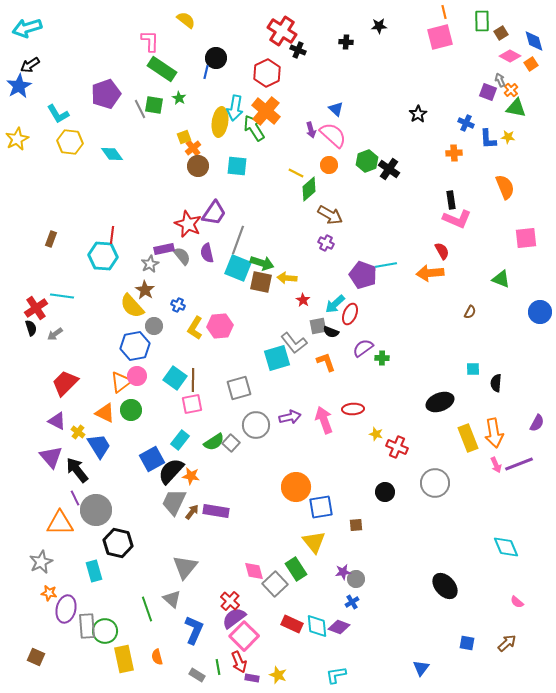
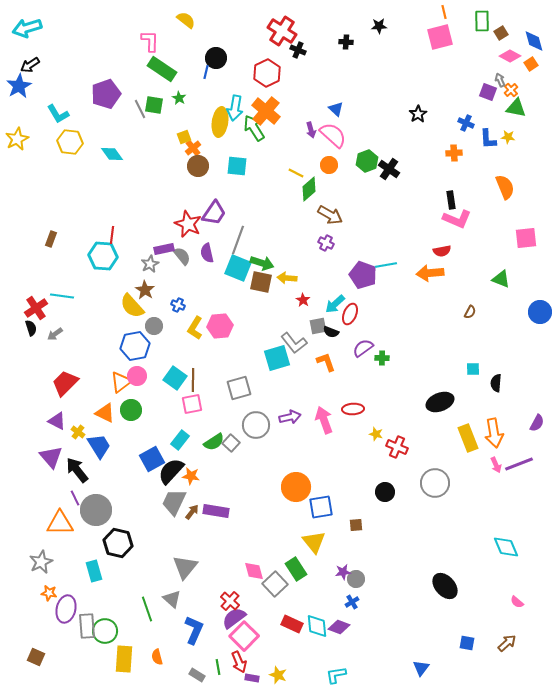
red semicircle at (442, 251): rotated 108 degrees clockwise
yellow rectangle at (124, 659): rotated 16 degrees clockwise
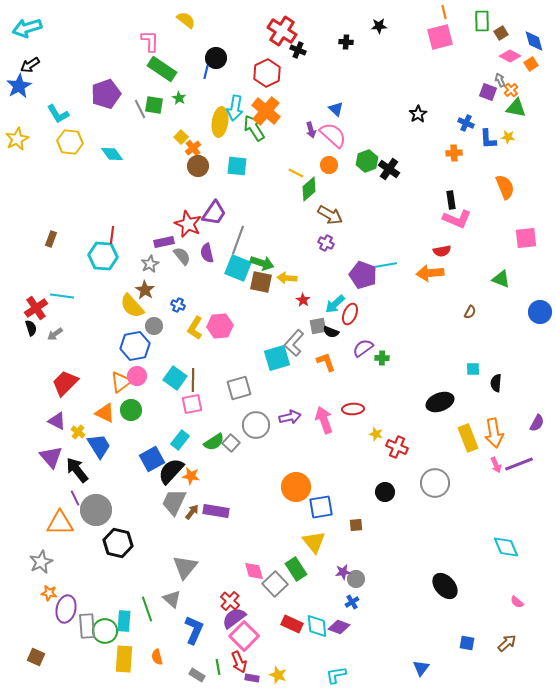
yellow square at (184, 137): moved 3 px left; rotated 24 degrees counterclockwise
purple rectangle at (164, 249): moved 7 px up
gray L-shape at (294, 343): rotated 80 degrees clockwise
cyan rectangle at (94, 571): moved 30 px right, 50 px down; rotated 20 degrees clockwise
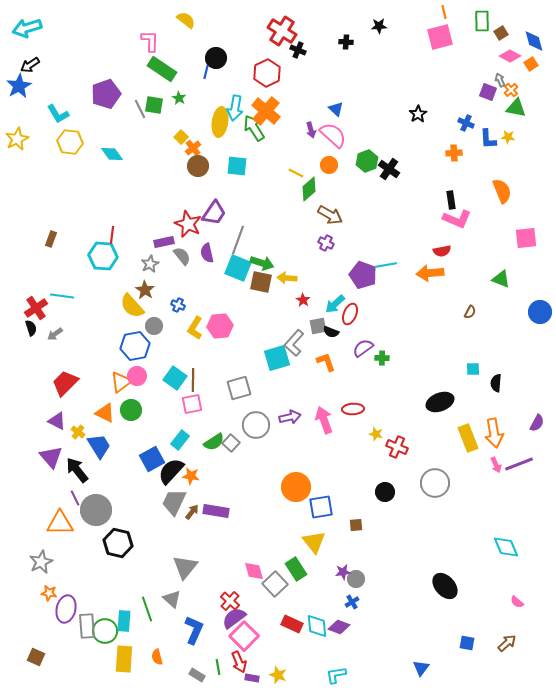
orange semicircle at (505, 187): moved 3 px left, 4 px down
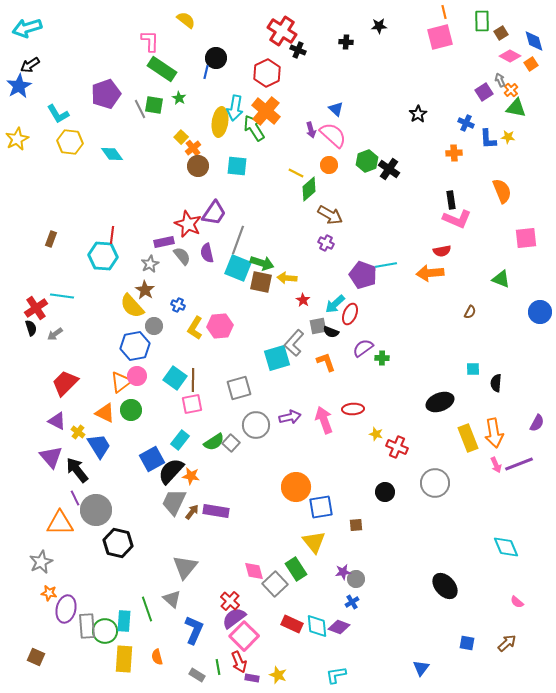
purple square at (488, 92): moved 4 px left; rotated 36 degrees clockwise
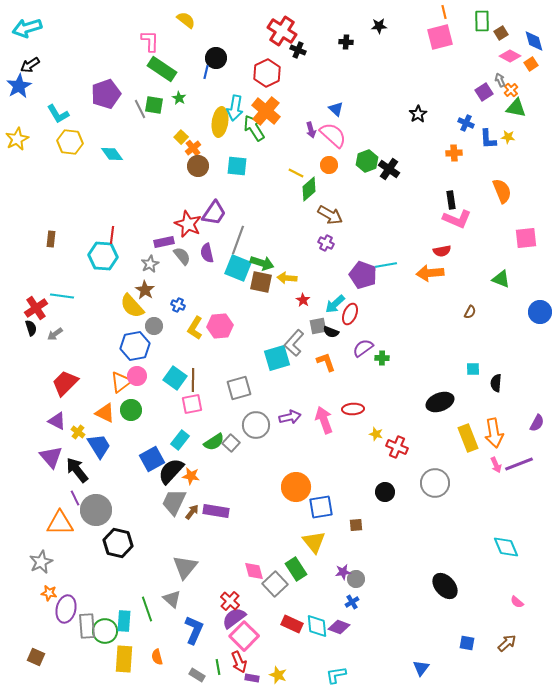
brown rectangle at (51, 239): rotated 14 degrees counterclockwise
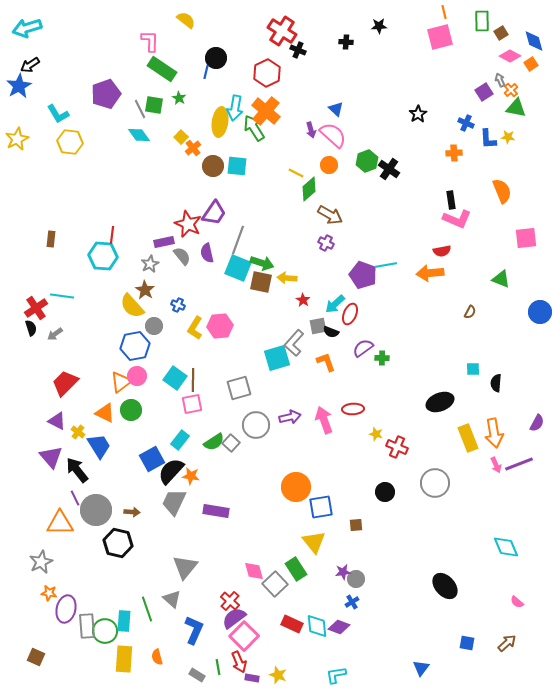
cyan diamond at (112, 154): moved 27 px right, 19 px up
brown circle at (198, 166): moved 15 px right
brown arrow at (192, 512): moved 60 px left; rotated 56 degrees clockwise
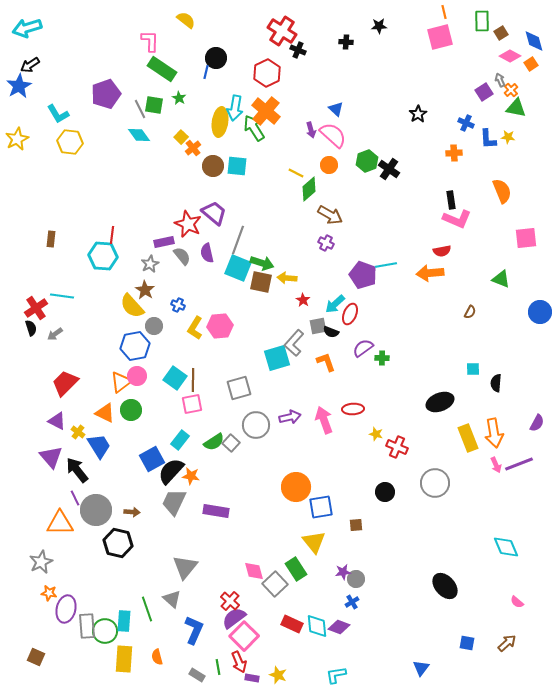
purple trapezoid at (214, 213): rotated 84 degrees counterclockwise
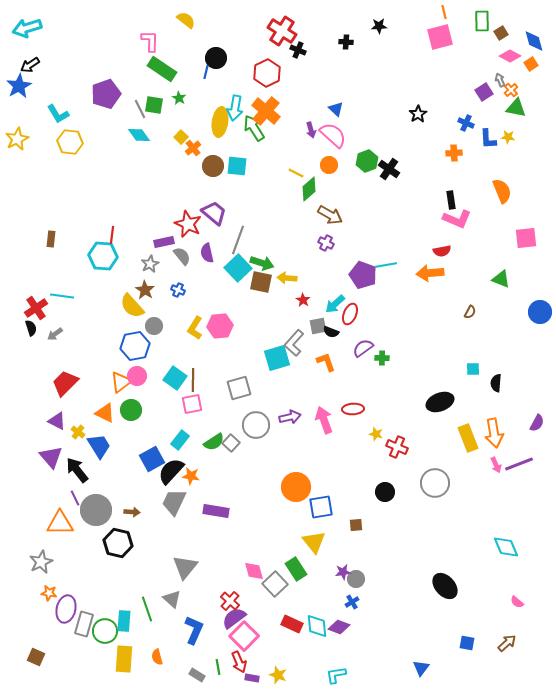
cyan square at (238, 268): rotated 24 degrees clockwise
blue cross at (178, 305): moved 15 px up
gray rectangle at (87, 626): moved 3 px left, 2 px up; rotated 20 degrees clockwise
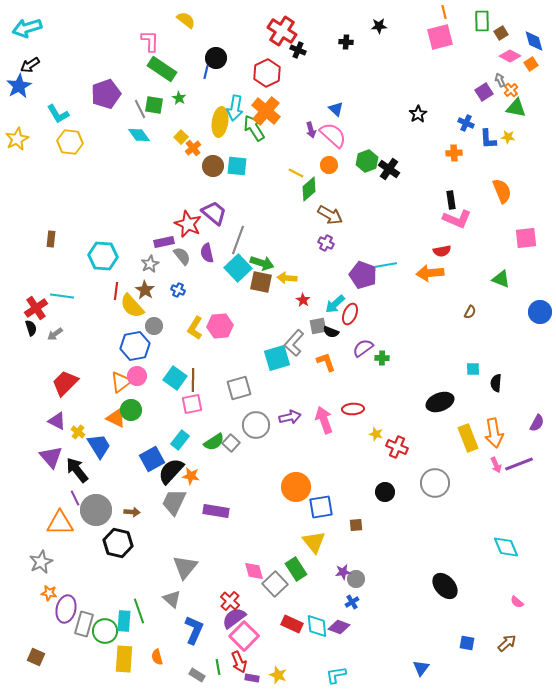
red line at (112, 235): moved 4 px right, 56 px down
orange triangle at (105, 413): moved 11 px right, 5 px down
green line at (147, 609): moved 8 px left, 2 px down
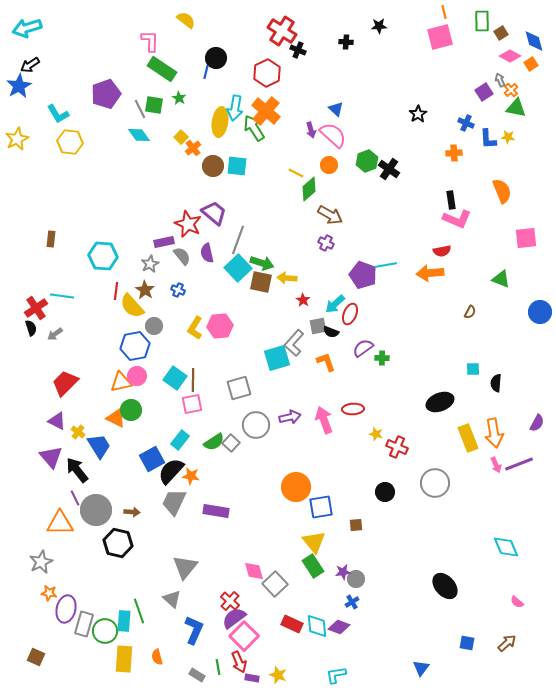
orange triangle at (121, 382): rotated 25 degrees clockwise
green rectangle at (296, 569): moved 17 px right, 3 px up
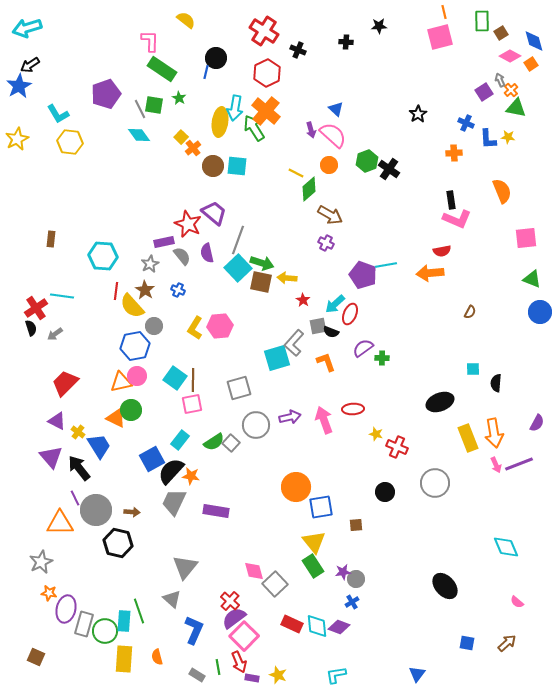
red cross at (282, 31): moved 18 px left
green triangle at (501, 279): moved 31 px right
black arrow at (77, 470): moved 2 px right, 2 px up
blue triangle at (421, 668): moved 4 px left, 6 px down
